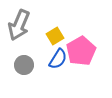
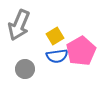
blue semicircle: moved 1 px left, 3 px up; rotated 50 degrees clockwise
gray circle: moved 1 px right, 4 px down
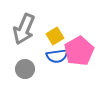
gray arrow: moved 5 px right, 4 px down
pink pentagon: moved 2 px left
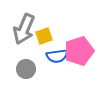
yellow square: moved 11 px left; rotated 12 degrees clockwise
pink pentagon: rotated 12 degrees clockwise
gray circle: moved 1 px right
